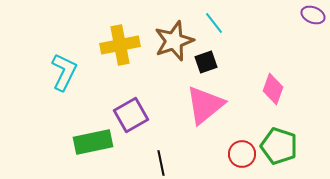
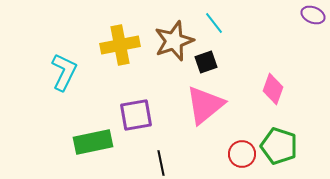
purple square: moved 5 px right; rotated 20 degrees clockwise
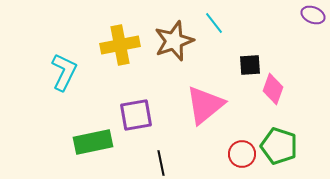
black square: moved 44 px right, 3 px down; rotated 15 degrees clockwise
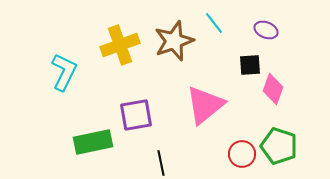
purple ellipse: moved 47 px left, 15 px down
yellow cross: rotated 9 degrees counterclockwise
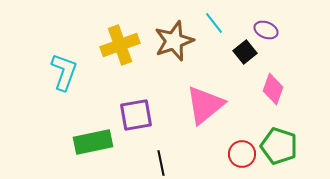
black square: moved 5 px left, 13 px up; rotated 35 degrees counterclockwise
cyan L-shape: rotated 6 degrees counterclockwise
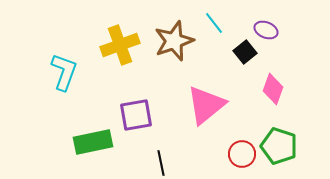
pink triangle: moved 1 px right
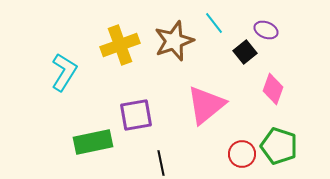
cyan L-shape: rotated 12 degrees clockwise
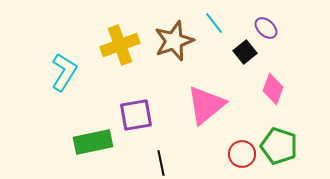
purple ellipse: moved 2 px up; rotated 20 degrees clockwise
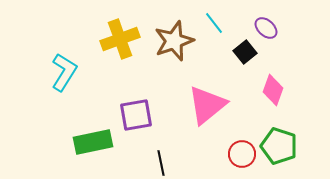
yellow cross: moved 6 px up
pink diamond: moved 1 px down
pink triangle: moved 1 px right
